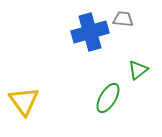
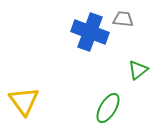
blue cross: rotated 36 degrees clockwise
green ellipse: moved 10 px down
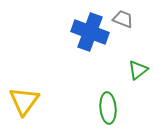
gray trapezoid: rotated 15 degrees clockwise
yellow triangle: rotated 12 degrees clockwise
green ellipse: rotated 36 degrees counterclockwise
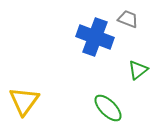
gray trapezoid: moved 5 px right
blue cross: moved 5 px right, 5 px down
green ellipse: rotated 40 degrees counterclockwise
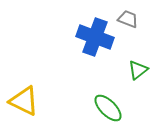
yellow triangle: rotated 40 degrees counterclockwise
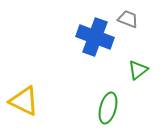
green ellipse: rotated 60 degrees clockwise
